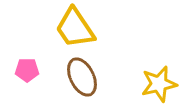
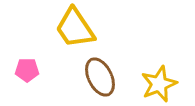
brown ellipse: moved 18 px right
yellow star: rotated 9 degrees counterclockwise
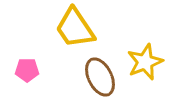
yellow star: moved 14 px left, 22 px up
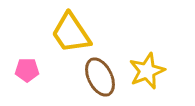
yellow trapezoid: moved 4 px left, 5 px down
yellow star: moved 2 px right, 9 px down
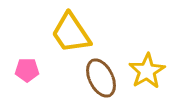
yellow star: rotated 9 degrees counterclockwise
brown ellipse: moved 1 px right, 1 px down
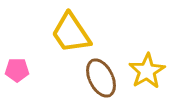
pink pentagon: moved 10 px left
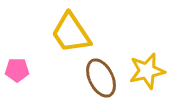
yellow star: rotated 18 degrees clockwise
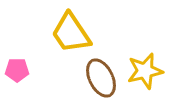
yellow star: moved 2 px left
